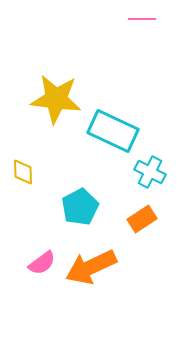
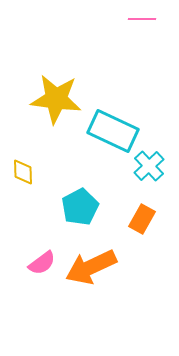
cyan cross: moved 1 px left, 6 px up; rotated 20 degrees clockwise
orange rectangle: rotated 28 degrees counterclockwise
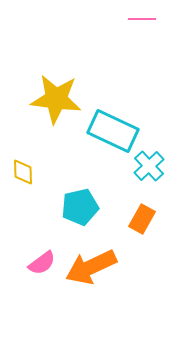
cyan pentagon: rotated 15 degrees clockwise
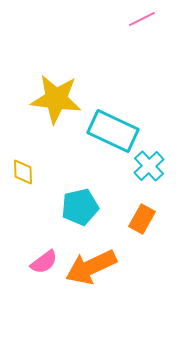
pink line: rotated 28 degrees counterclockwise
pink semicircle: moved 2 px right, 1 px up
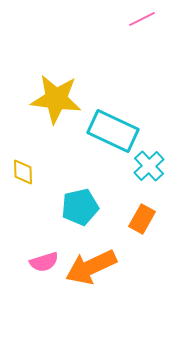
pink semicircle: rotated 20 degrees clockwise
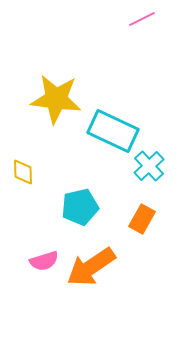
pink semicircle: moved 1 px up
orange arrow: rotated 9 degrees counterclockwise
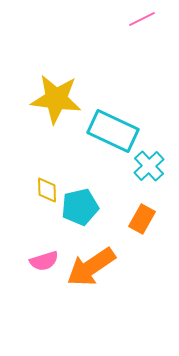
yellow diamond: moved 24 px right, 18 px down
